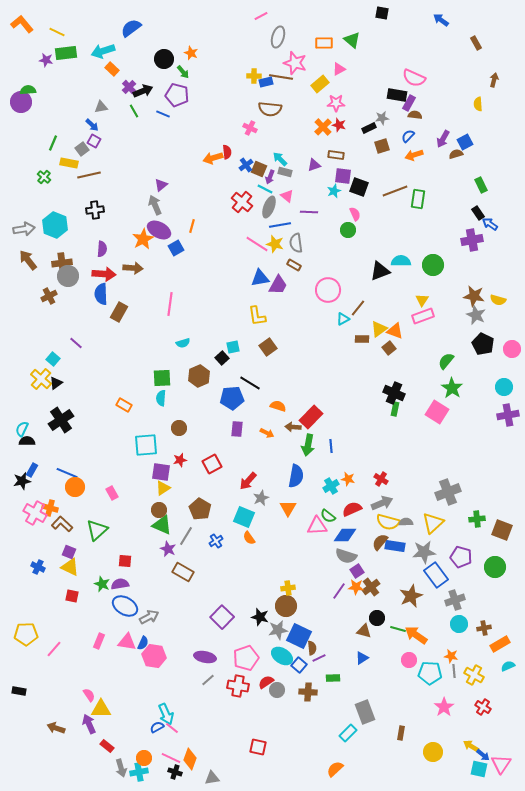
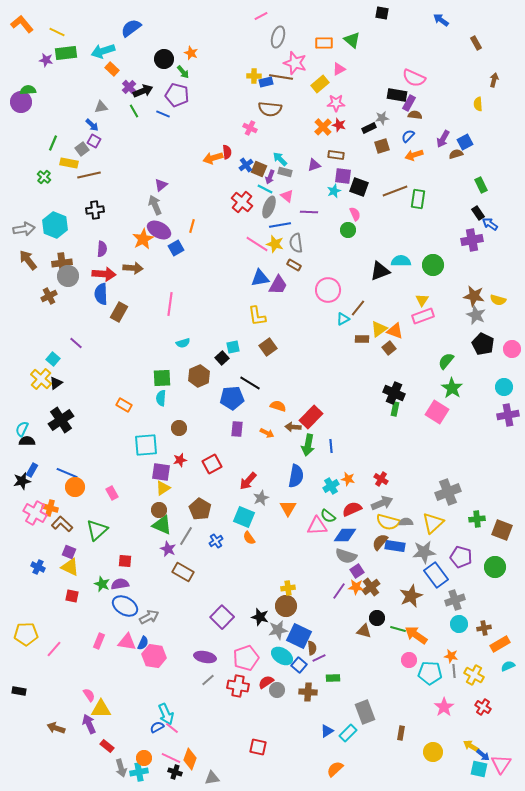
blue triangle at (362, 658): moved 35 px left, 73 px down
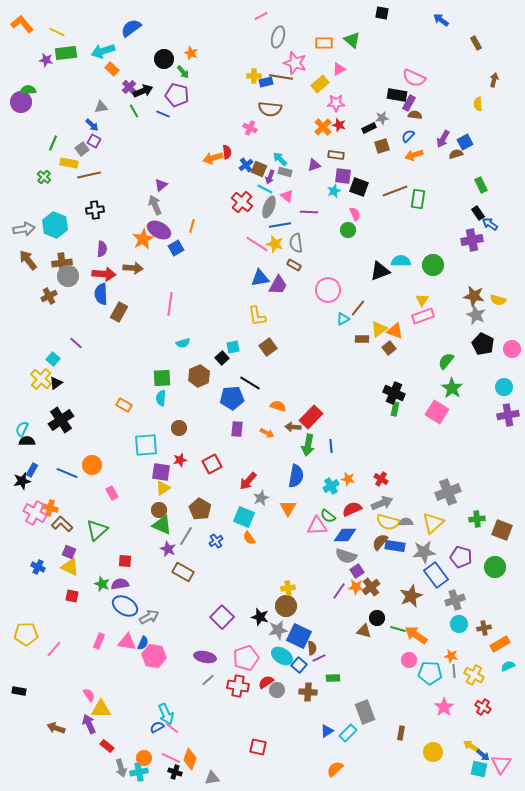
orange circle at (75, 487): moved 17 px right, 22 px up
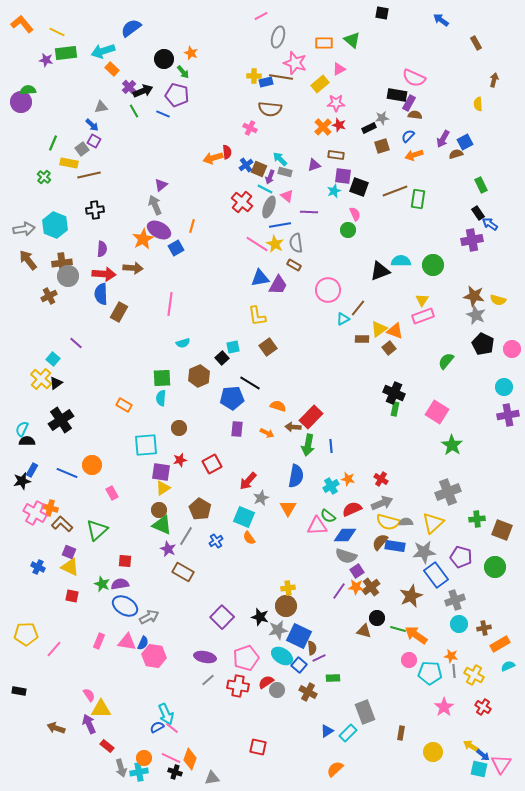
yellow star at (275, 244): rotated 12 degrees clockwise
green star at (452, 388): moved 57 px down
brown cross at (308, 692): rotated 24 degrees clockwise
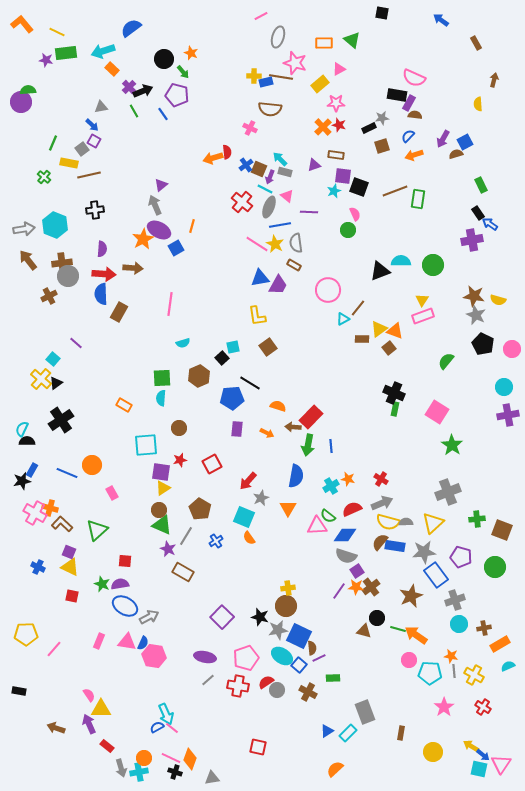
blue line at (163, 114): rotated 32 degrees clockwise
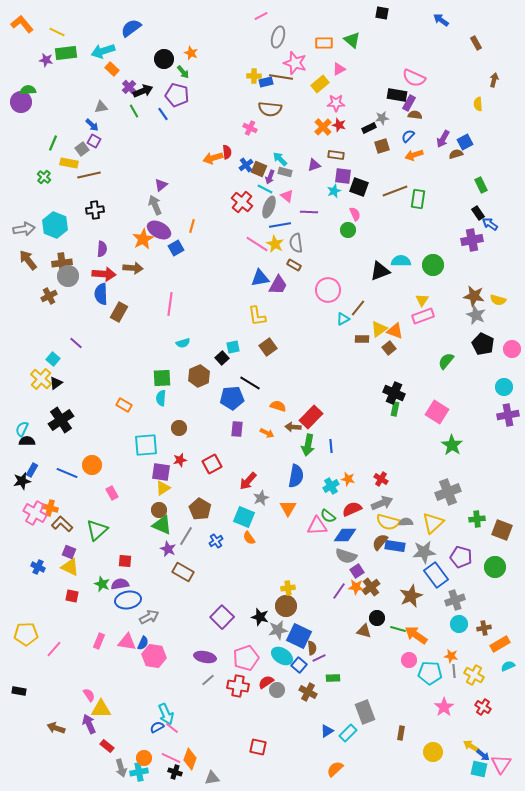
blue ellipse at (125, 606): moved 3 px right, 6 px up; rotated 40 degrees counterclockwise
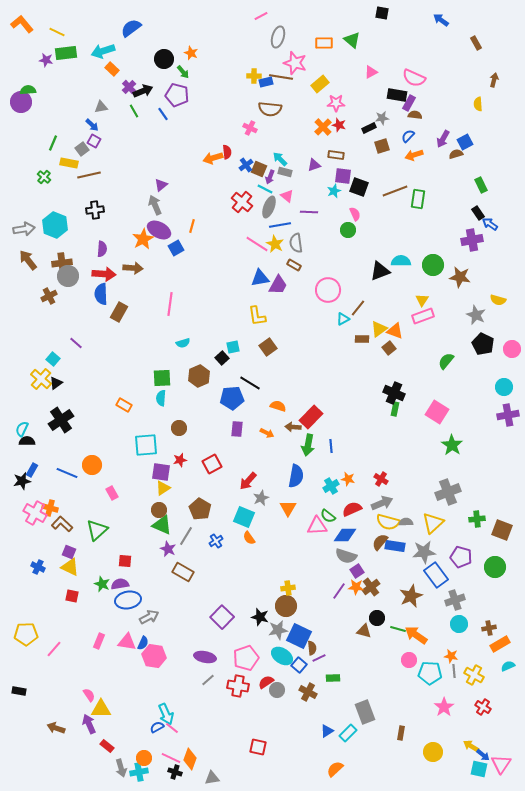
pink triangle at (339, 69): moved 32 px right, 3 px down
brown star at (474, 296): moved 14 px left, 19 px up
brown cross at (484, 628): moved 5 px right
